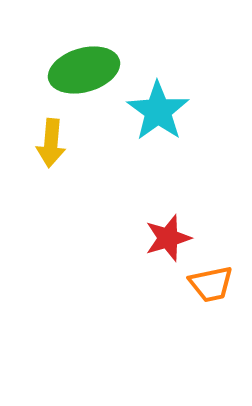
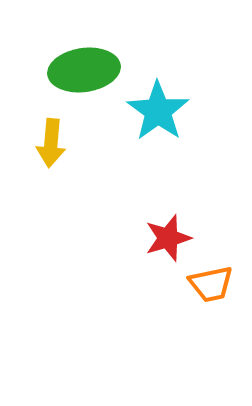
green ellipse: rotated 8 degrees clockwise
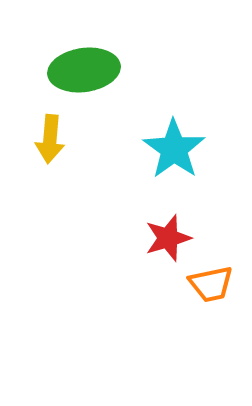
cyan star: moved 16 px right, 38 px down
yellow arrow: moved 1 px left, 4 px up
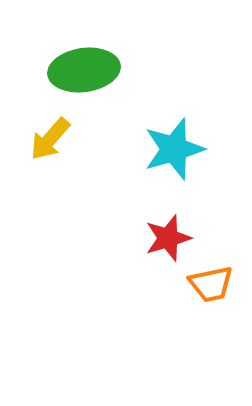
yellow arrow: rotated 36 degrees clockwise
cyan star: rotated 20 degrees clockwise
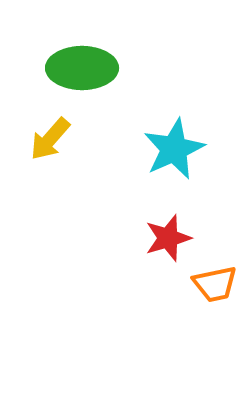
green ellipse: moved 2 px left, 2 px up; rotated 8 degrees clockwise
cyan star: rotated 8 degrees counterclockwise
orange trapezoid: moved 4 px right
